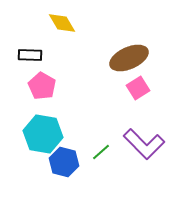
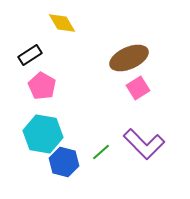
black rectangle: rotated 35 degrees counterclockwise
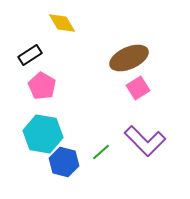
purple L-shape: moved 1 px right, 3 px up
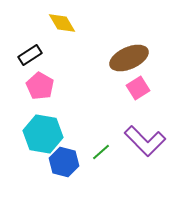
pink pentagon: moved 2 px left
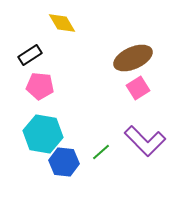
brown ellipse: moved 4 px right
pink pentagon: rotated 24 degrees counterclockwise
blue hexagon: rotated 8 degrees counterclockwise
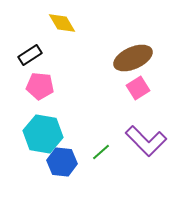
purple L-shape: moved 1 px right
blue hexagon: moved 2 px left
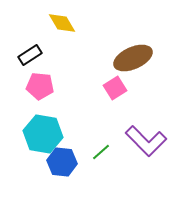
pink square: moved 23 px left
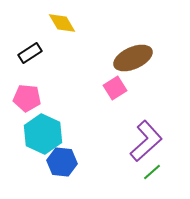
black rectangle: moved 2 px up
pink pentagon: moved 13 px left, 12 px down
cyan hexagon: rotated 15 degrees clockwise
purple L-shape: rotated 87 degrees counterclockwise
green line: moved 51 px right, 20 px down
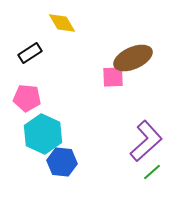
pink square: moved 2 px left, 11 px up; rotated 30 degrees clockwise
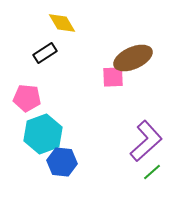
black rectangle: moved 15 px right
cyan hexagon: rotated 15 degrees clockwise
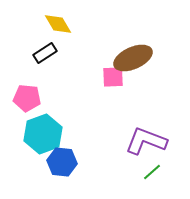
yellow diamond: moved 4 px left, 1 px down
purple L-shape: rotated 117 degrees counterclockwise
